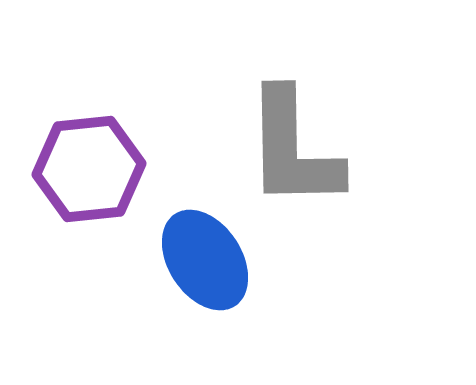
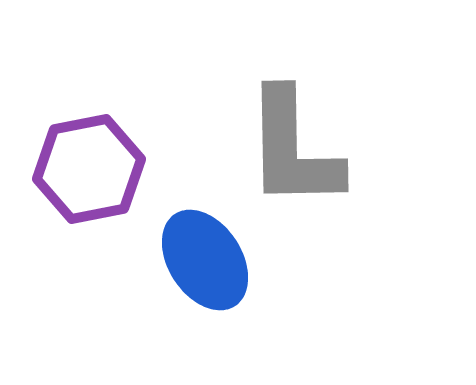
purple hexagon: rotated 5 degrees counterclockwise
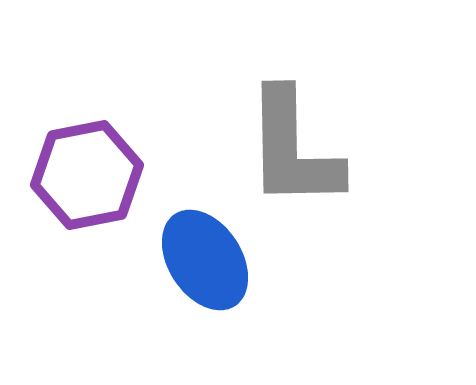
purple hexagon: moved 2 px left, 6 px down
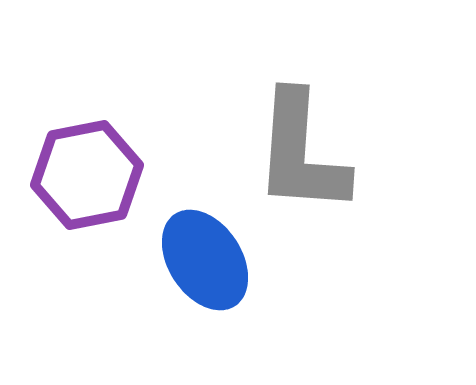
gray L-shape: moved 8 px right, 4 px down; rotated 5 degrees clockwise
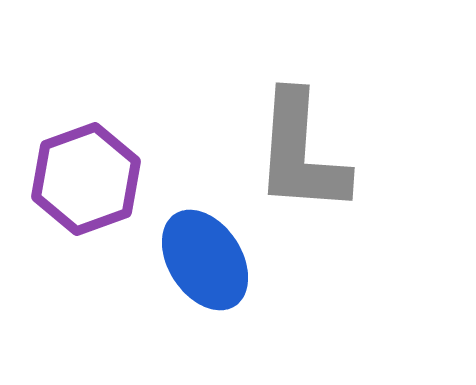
purple hexagon: moved 1 px left, 4 px down; rotated 9 degrees counterclockwise
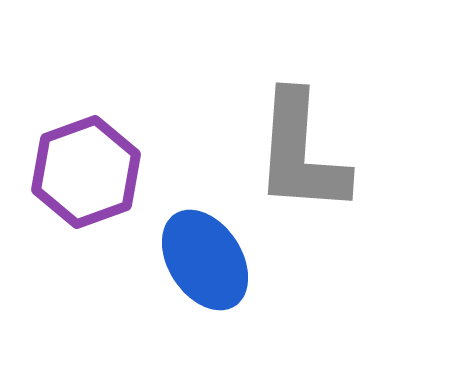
purple hexagon: moved 7 px up
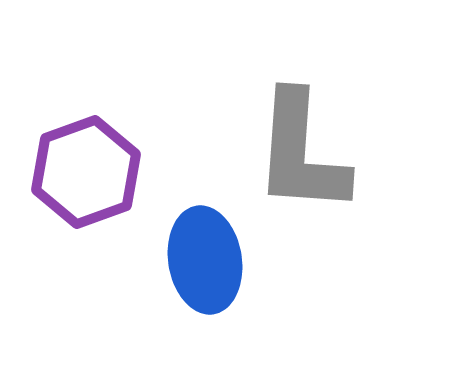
blue ellipse: rotated 24 degrees clockwise
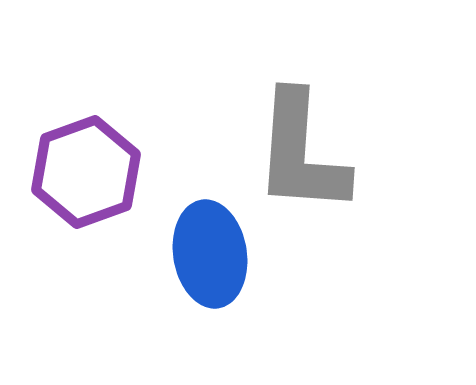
blue ellipse: moved 5 px right, 6 px up
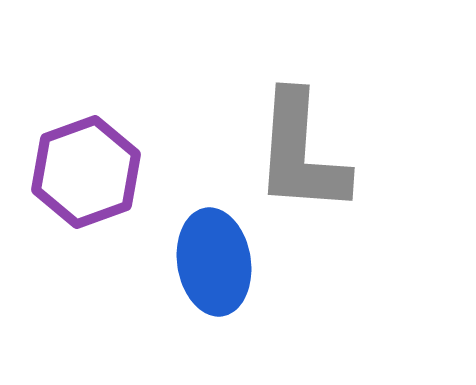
blue ellipse: moved 4 px right, 8 px down
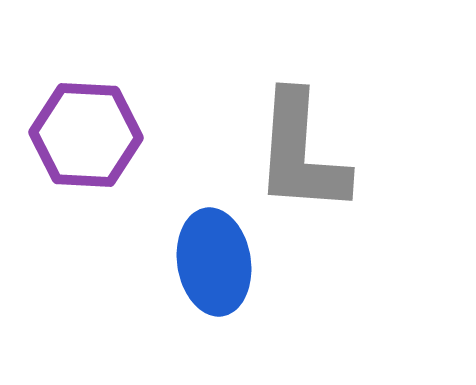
purple hexagon: moved 37 px up; rotated 23 degrees clockwise
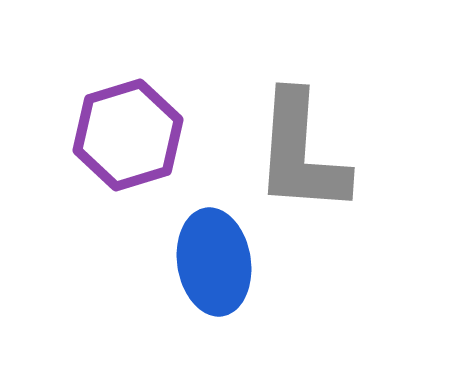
purple hexagon: moved 42 px right; rotated 20 degrees counterclockwise
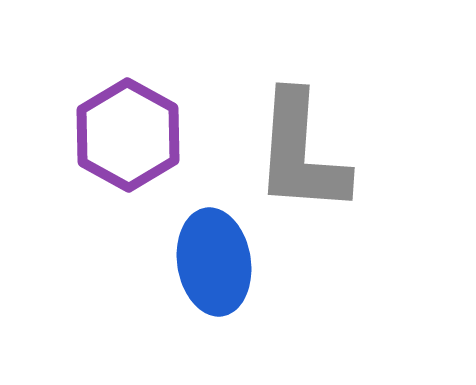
purple hexagon: rotated 14 degrees counterclockwise
